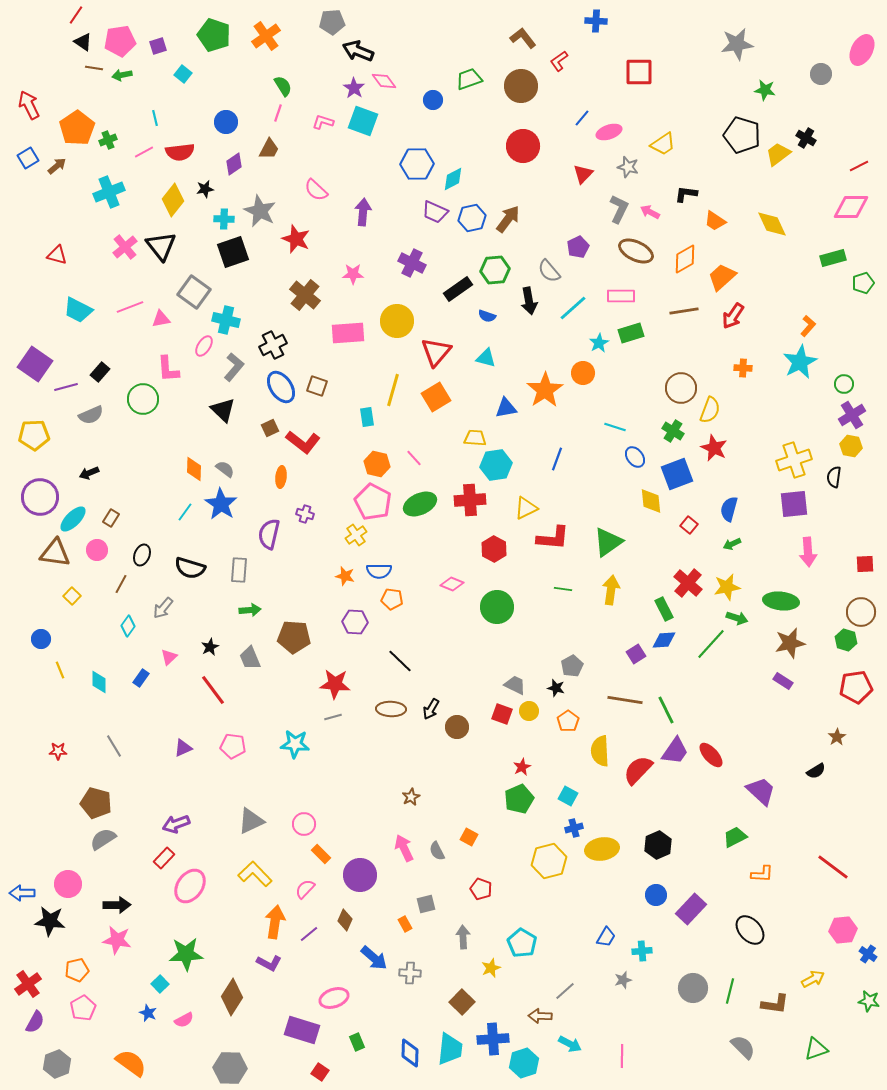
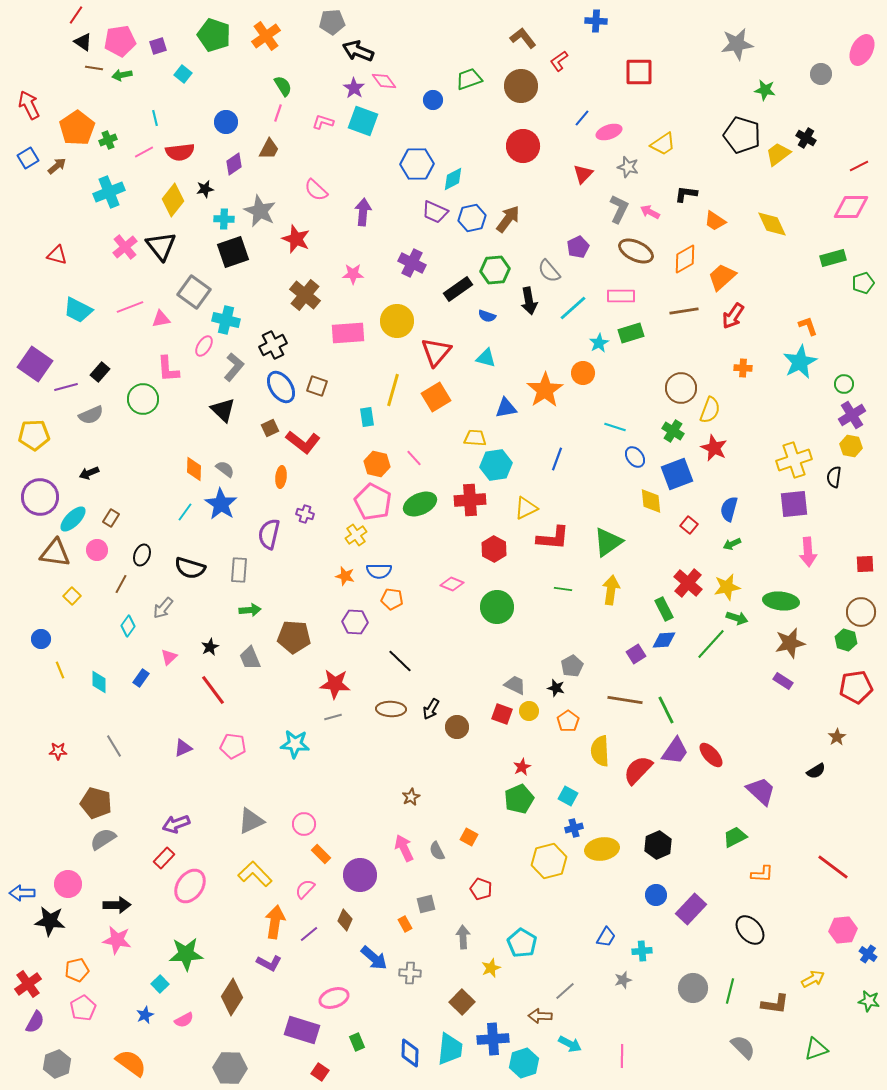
orange L-shape at (808, 326): rotated 60 degrees counterclockwise
blue star at (148, 1013): moved 3 px left, 2 px down; rotated 24 degrees clockwise
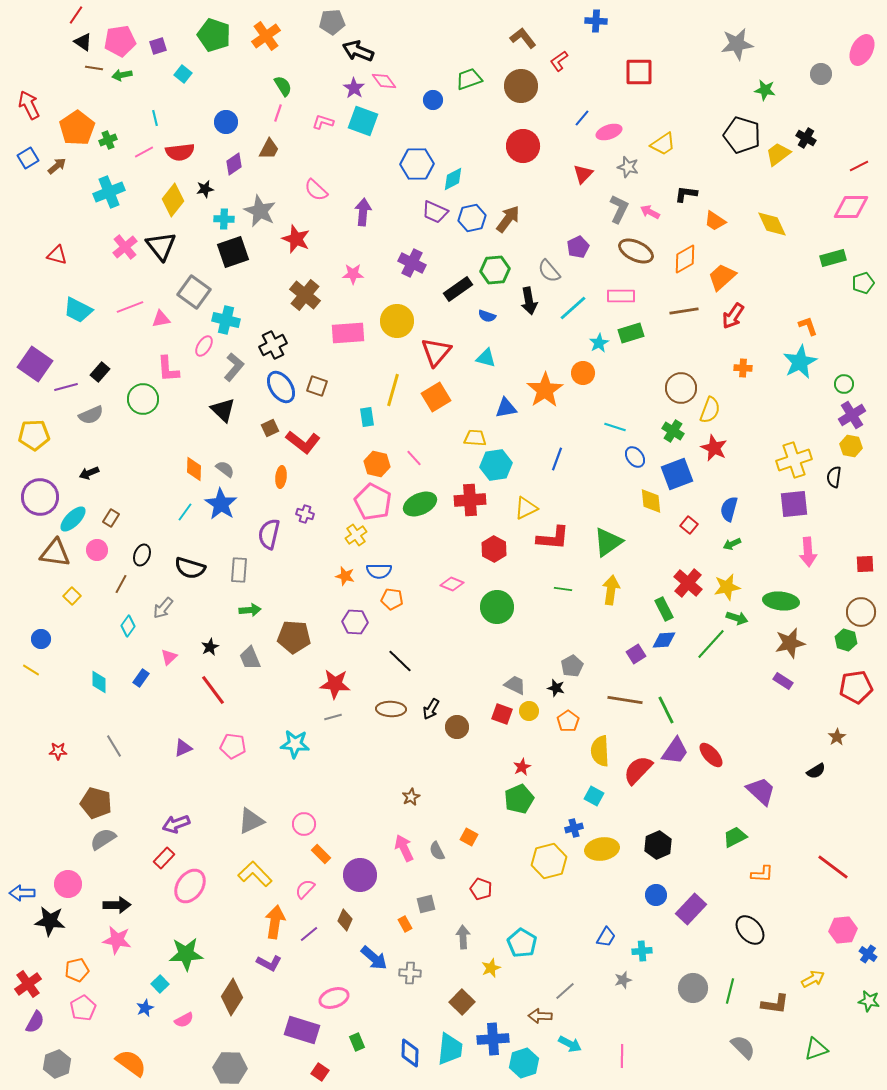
yellow line at (60, 670): moved 29 px left; rotated 36 degrees counterclockwise
cyan square at (568, 796): moved 26 px right
blue star at (145, 1015): moved 7 px up
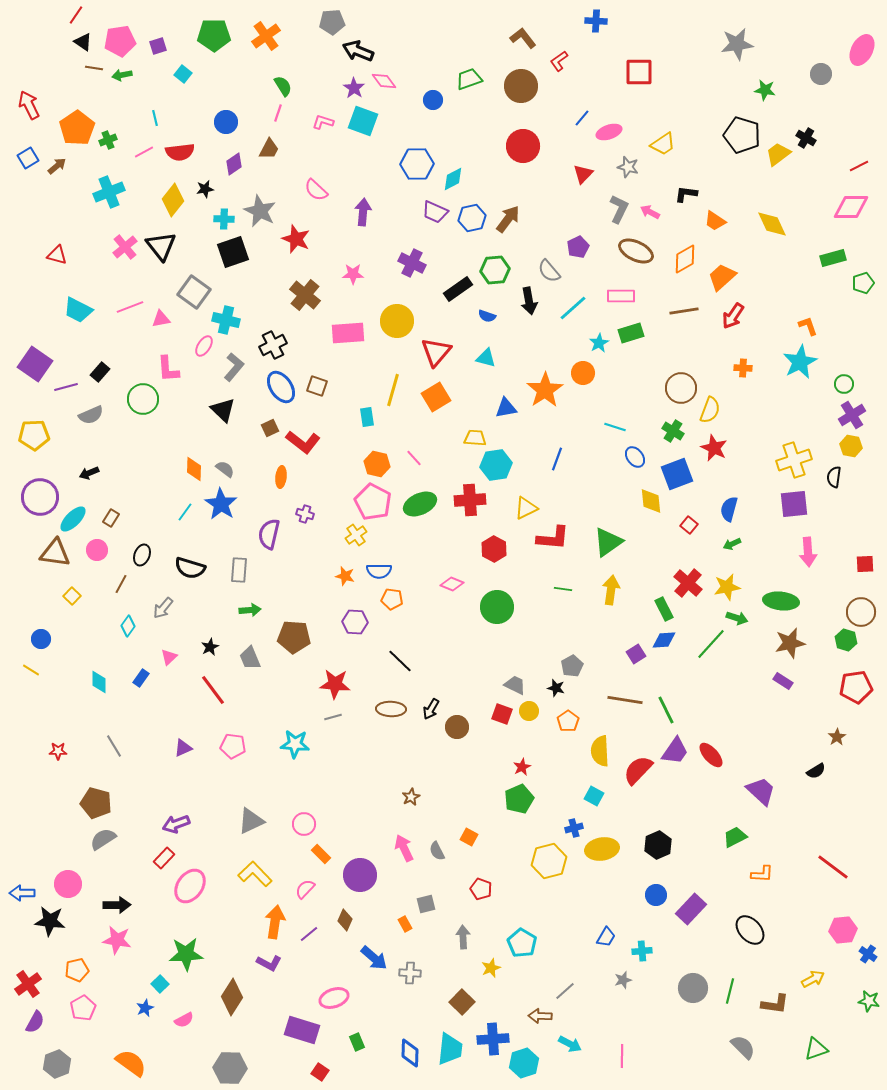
green pentagon at (214, 35): rotated 20 degrees counterclockwise
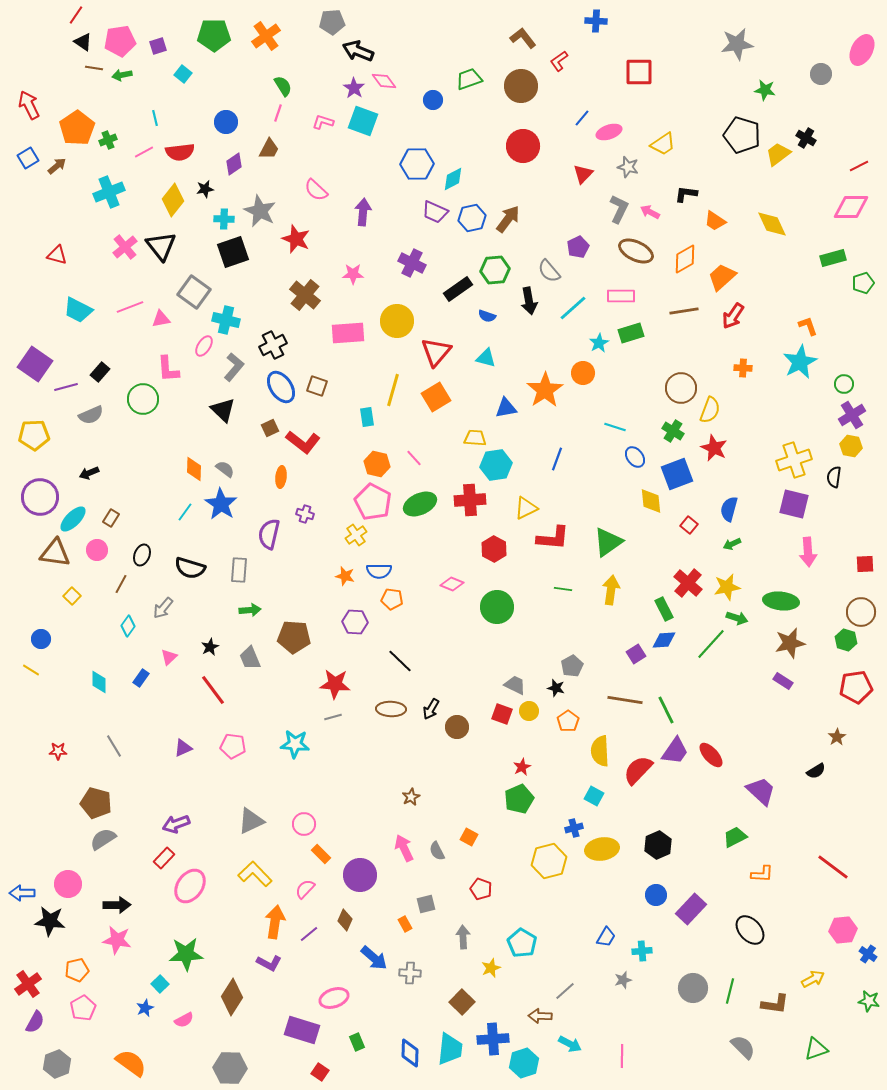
purple square at (794, 504): rotated 20 degrees clockwise
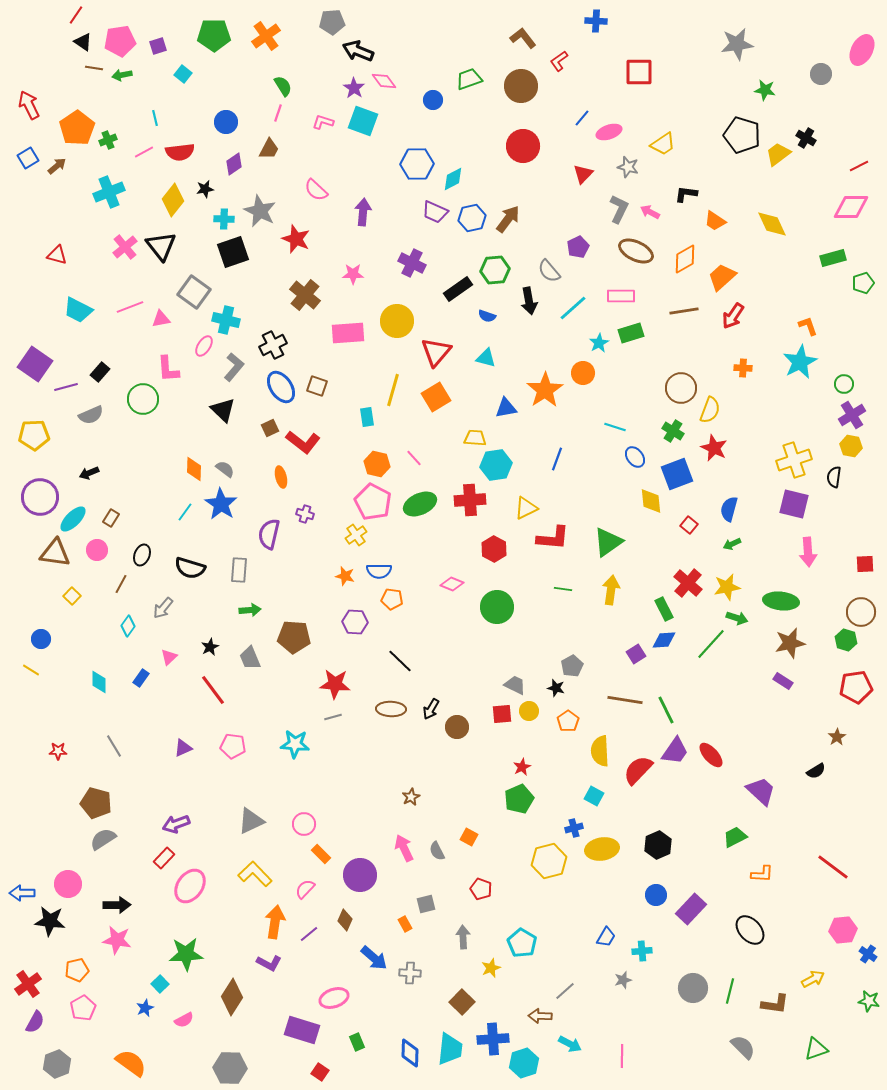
orange ellipse at (281, 477): rotated 20 degrees counterclockwise
red square at (502, 714): rotated 25 degrees counterclockwise
